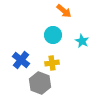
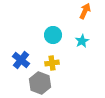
orange arrow: moved 21 px right; rotated 105 degrees counterclockwise
cyan star: rotated 16 degrees clockwise
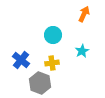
orange arrow: moved 1 px left, 3 px down
cyan star: moved 10 px down
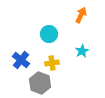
orange arrow: moved 3 px left, 1 px down
cyan circle: moved 4 px left, 1 px up
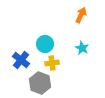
cyan circle: moved 4 px left, 10 px down
cyan star: moved 3 px up; rotated 16 degrees counterclockwise
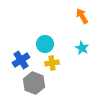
orange arrow: moved 1 px right, 1 px down; rotated 56 degrees counterclockwise
blue cross: rotated 18 degrees clockwise
gray hexagon: moved 6 px left
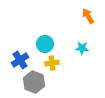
orange arrow: moved 6 px right
cyan star: rotated 24 degrees counterclockwise
blue cross: moved 1 px left
gray hexagon: moved 1 px up
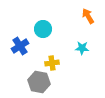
cyan circle: moved 2 px left, 15 px up
blue cross: moved 14 px up
gray hexagon: moved 5 px right; rotated 10 degrees counterclockwise
